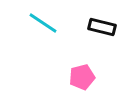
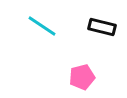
cyan line: moved 1 px left, 3 px down
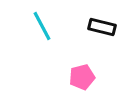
cyan line: rotated 28 degrees clockwise
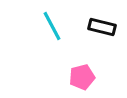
cyan line: moved 10 px right
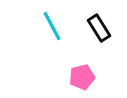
black rectangle: moved 3 px left, 1 px down; rotated 44 degrees clockwise
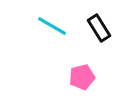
cyan line: rotated 32 degrees counterclockwise
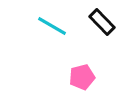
black rectangle: moved 3 px right, 6 px up; rotated 12 degrees counterclockwise
